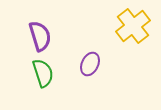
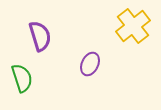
green semicircle: moved 21 px left, 5 px down
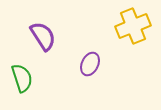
yellow cross: rotated 16 degrees clockwise
purple semicircle: moved 3 px right; rotated 16 degrees counterclockwise
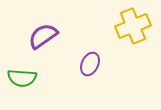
purple semicircle: rotated 92 degrees counterclockwise
green semicircle: rotated 112 degrees clockwise
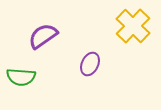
yellow cross: rotated 24 degrees counterclockwise
green semicircle: moved 1 px left, 1 px up
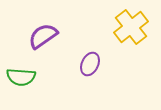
yellow cross: moved 2 px left, 1 px down; rotated 8 degrees clockwise
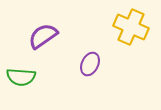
yellow cross: rotated 28 degrees counterclockwise
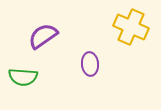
purple ellipse: rotated 30 degrees counterclockwise
green semicircle: moved 2 px right
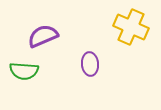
purple semicircle: rotated 12 degrees clockwise
green semicircle: moved 1 px right, 6 px up
